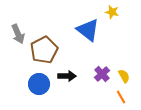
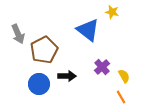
purple cross: moved 7 px up
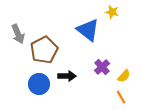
yellow semicircle: rotated 72 degrees clockwise
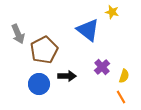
yellow semicircle: rotated 24 degrees counterclockwise
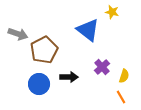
gray arrow: rotated 48 degrees counterclockwise
black arrow: moved 2 px right, 1 px down
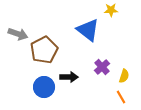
yellow star: moved 1 px left, 2 px up; rotated 16 degrees counterclockwise
blue circle: moved 5 px right, 3 px down
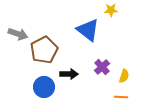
black arrow: moved 3 px up
orange line: rotated 56 degrees counterclockwise
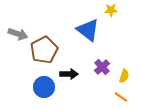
orange line: rotated 32 degrees clockwise
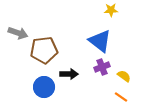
blue triangle: moved 12 px right, 11 px down
gray arrow: moved 1 px up
brown pentagon: rotated 20 degrees clockwise
purple cross: rotated 21 degrees clockwise
yellow semicircle: rotated 72 degrees counterclockwise
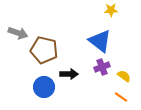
brown pentagon: rotated 20 degrees clockwise
